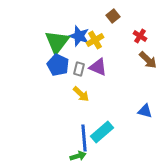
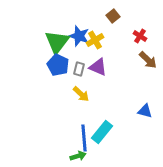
cyan rectangle: rotated 10 degrees counterclockwise
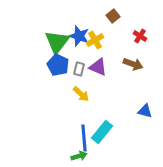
brown arrow: moved 15 px left, 4 px down; rotated 24 degrees counterclockwise
green arrow: moved 1 px right
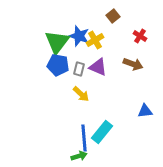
blue pentagon: rotated 15 degrees counterclockwise
blue triangle: rotated 21 degrees counterclockwise
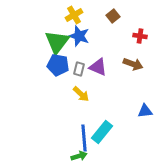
red cross: rotated 24 degrees counterclockwise
yellow cross: moved 21 px left, 25 px up
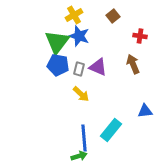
brown arrow: rotated 132 degrees counterclockwise
cyan rectangle: moved 9 px right, 2 px up
